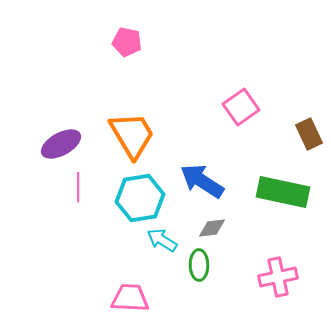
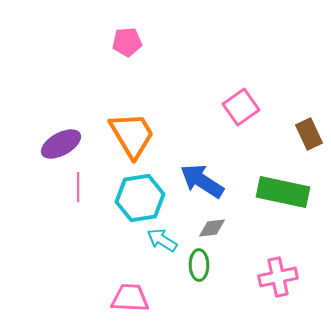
pink pentagon: rotated 16 degrees counterclockwise
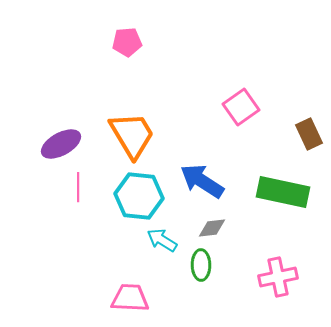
cyan hexagon: moved 1 px left, 2 px up; rotated 15 degrees clockwise
green ellipse: moved 2 px right
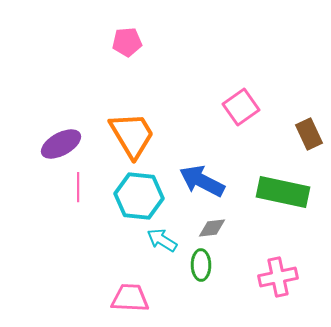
blue arrow: rotated 6 degrees counterclockwise
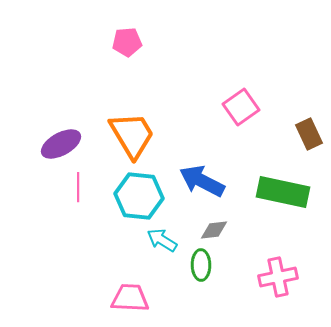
gray diamond: moved 2 px right, 2 px down
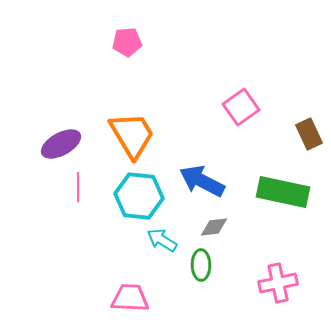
gray diamond: moved 3 px up
pink cross: moved 6 px down
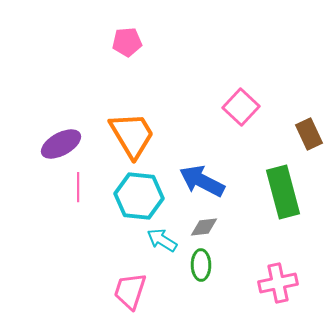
pink square: rotated 12 degrees counterclockwise
green rectangle: rotated 63 degrees clockwise
gray diamond: moved 10 px left
pink trapezoid: moved 7 px up; rotated 75 degrees counterclockwise
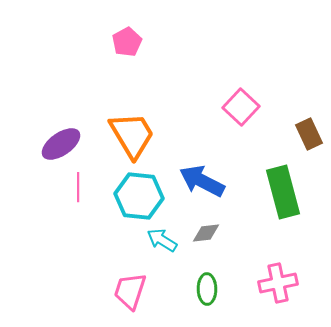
pink pentagon: rotated 24 degrees counterclockwise
purple ellipse: rotated 6 degrees counterclockwise
gray diamond: moved 2 px right, 6 px down
green ellipse: moved 6 px right, 24 px down
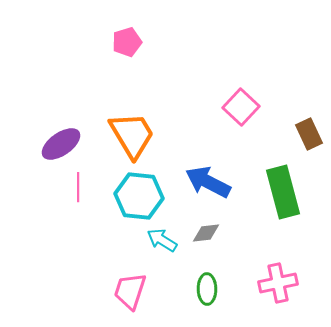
pink pentagon: rotated 12 degrees clockwise
blue arrow: moved 6 px right, 1 px down
